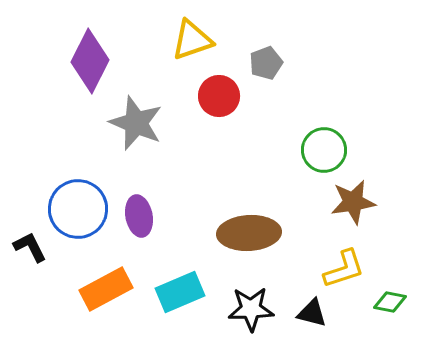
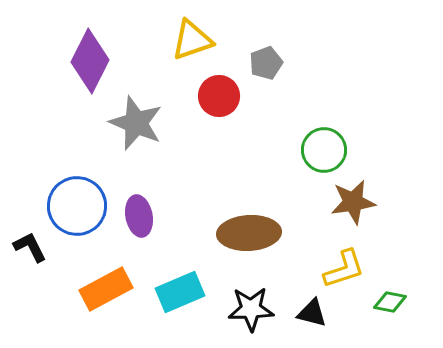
blue circle: moved 1 px left, 3 px up
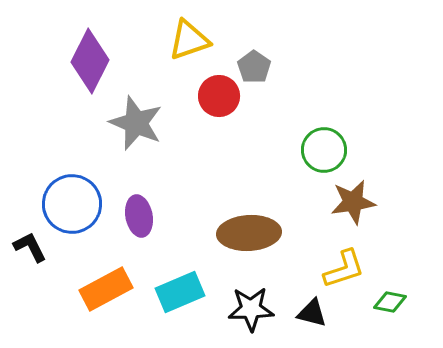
yellow triangle: moved 3 px left
gray pentagon: moved 12 px left, 4 px down; rotated 16 degrees counterclockwise
blue circle: moved 5 px left, 2 px up
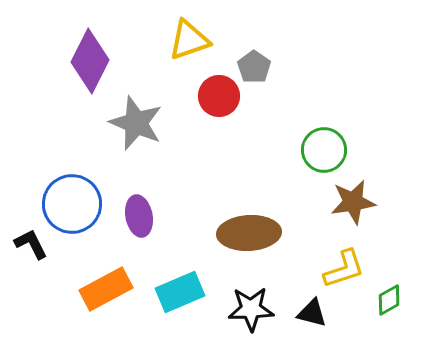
black L-shape: moved 1 px right, 3 px up
green diamond: moved 1 px left, 2 px up; rotated 40 degrees counterclockwise
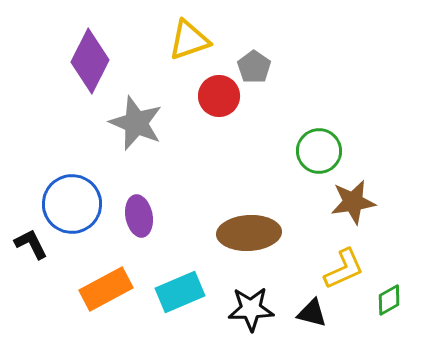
green circle: moved 5 px left, 1 px down
yellow L-shape: rotated 6 degrees counterclockwise
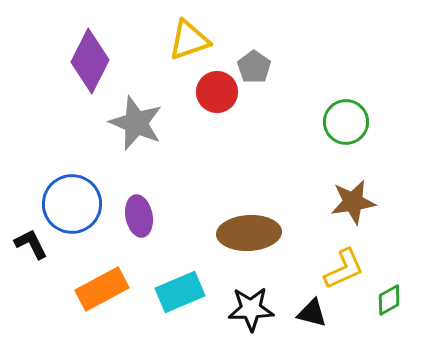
red circle: moved 2 px left, 4 px up
green circle: moved 27 px right, 29 px up
orange rectangle: moved 4 px left
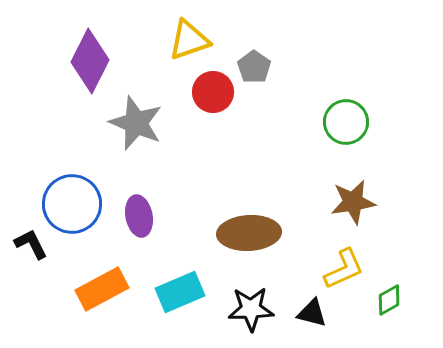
red circle: moved 4 px left
